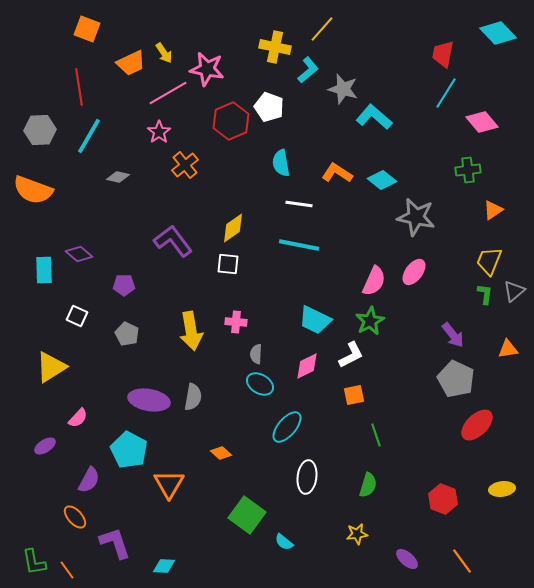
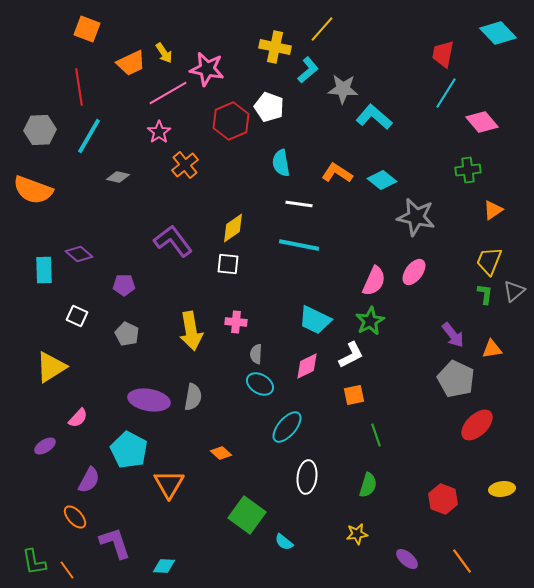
gray star at (343, 89): rotated 12 degrees counterclockwise
orange triangle at (508, 349): moved 16 px left
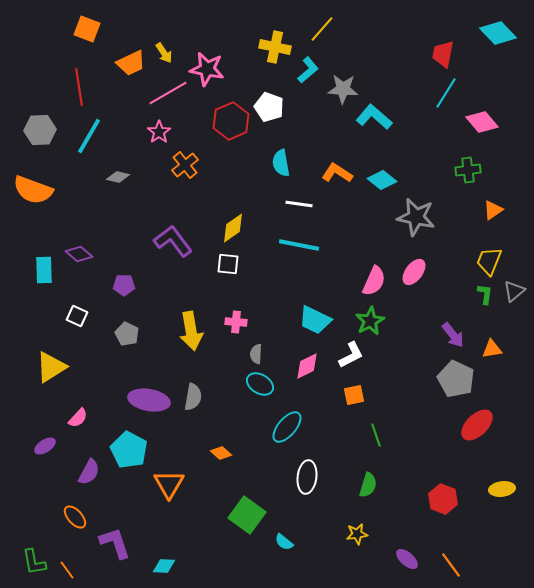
purple semicircle at (89, 480): moved 8 px up
orange line at (462, 561): moved 11 px left, 4 px down
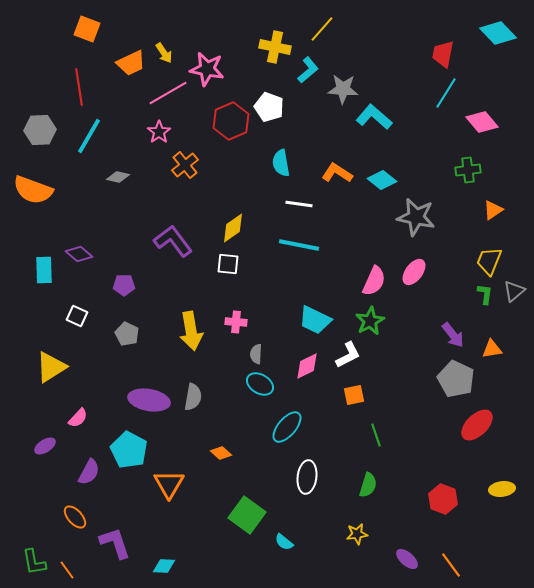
white L-shape at (351, 355): moved 3 px left
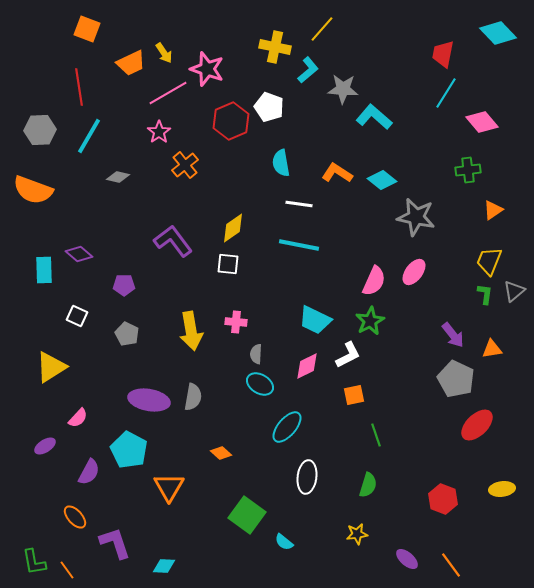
pink star at (207, 69): rotated 8 degrees clockwise
orange triangle at (169, 484): moved 3 px down
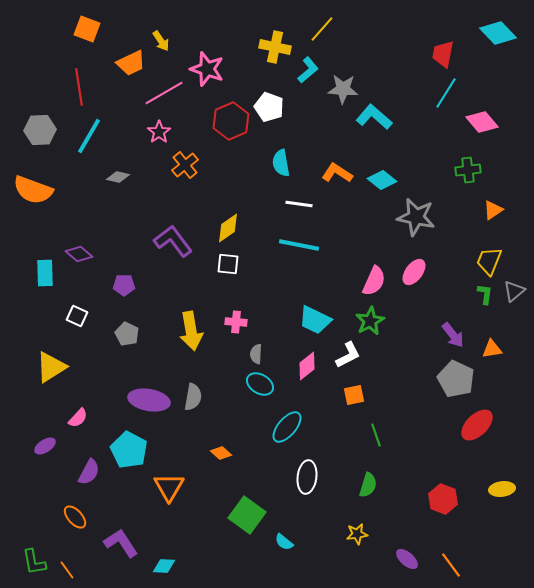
yellow arrow at (164, 53): moved 3 px left, 12 px up
pink line at (168, 93): moved 4 px left
yellow diamond at (233, 228): moved 5 px left
cyan rectangle at (44, 270): moved 1 px right, 3 px down
pink diamond at (307, 366): rotated 12 degrees counterclockwise
purple L-shape at (115, 543): moved 6 px right; rotated 15 degrees counterclockwise
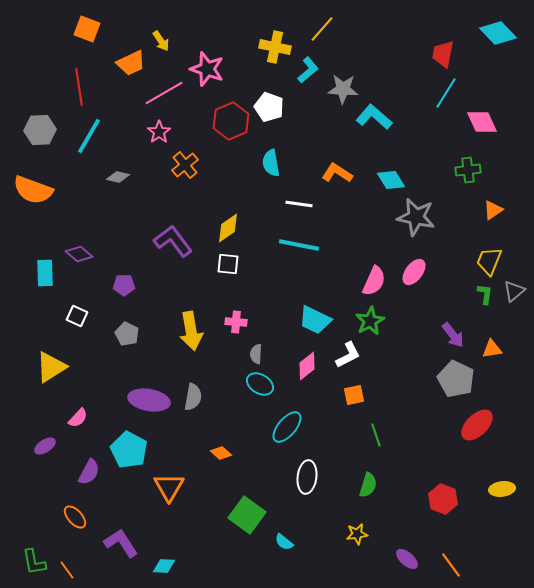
pink diamond at (482, 122): rotated 16 degrees clockwise
cyan semicircle at (281, 163): moved 10 px left
cyan diamond at (382, 180): moved 9 px right; rotated 20 degrees clockwise
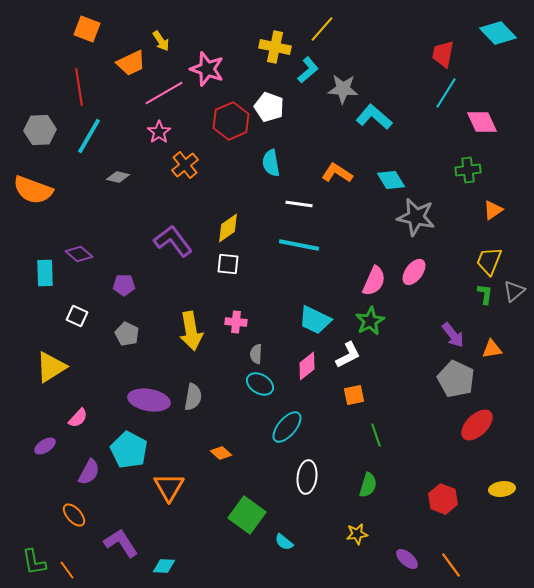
orange ellipse at (75, 517): moved 1 px left, 2 px up
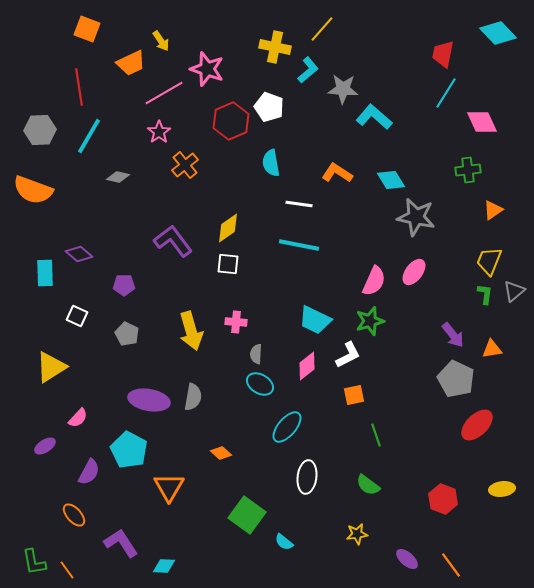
green star at (370, 321): rotated 12 degrees clockwise
yellow arrow at (191, 331): rotated 6 degrees counterclockwise
green semicircle at (368, 485): rotated 110 degrees clockwise
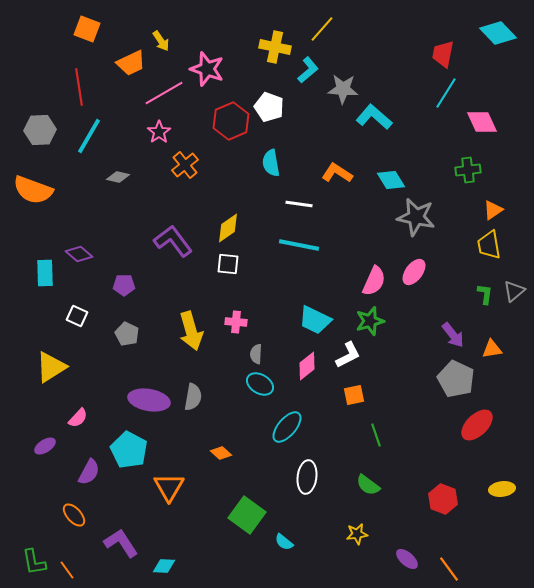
yellow trapezoid at (489, 261): moved 16 px up; rotated 32 degrees counterclockwise
orange line at (451, 565): moved 2 px left, 4 px down
